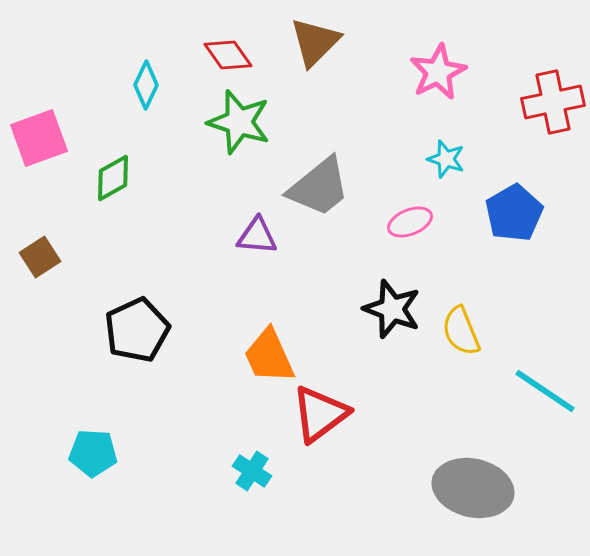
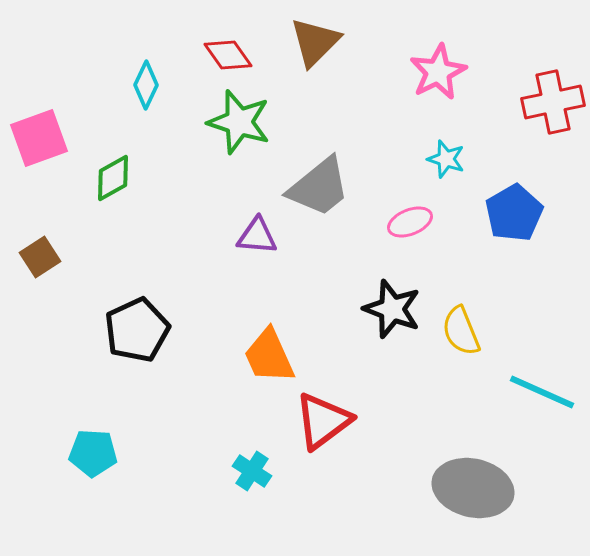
cyan line: moved 3 px left, 1 px down; rotated 10 degrees counterclockwise
red triangle: moved 3 px right, 7 px down
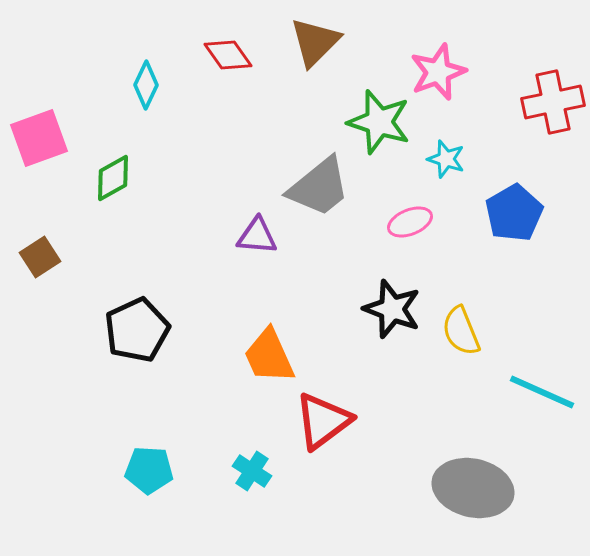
pink star: rotated 6 degrees clockwise
green star: moved 140 px right
cyan pentagon: moved 56 px right, 17 px down
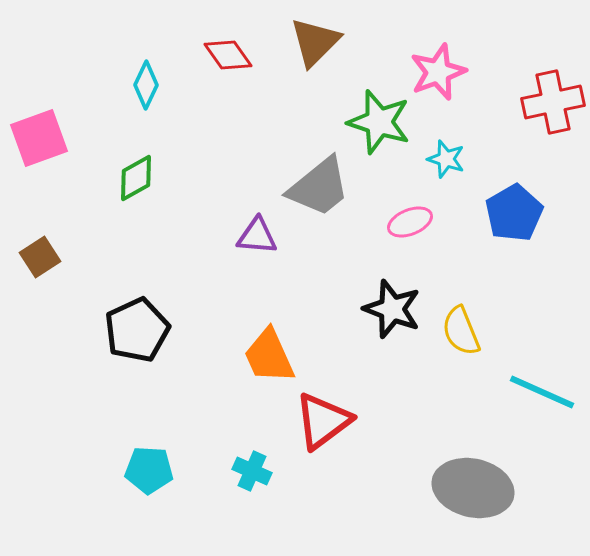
green diamond: moved 23 px right
cyan cross: rotated 9 degrees counterclockwise
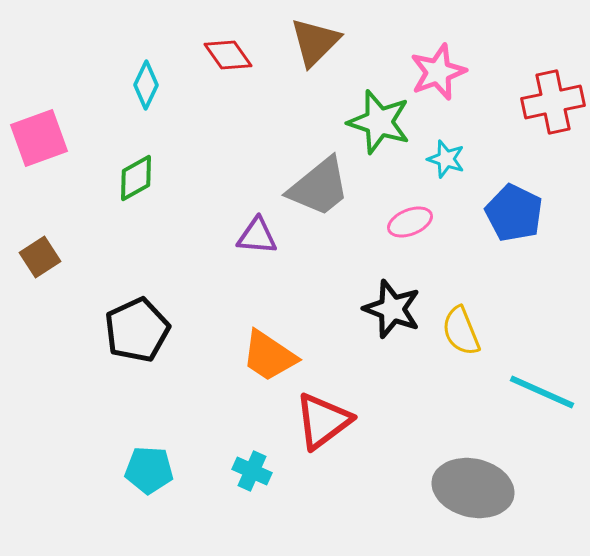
blue pentagon: rotated 16 degrees counterclockwise
orange trapezoid: rotated 32 degrees counterclockwise
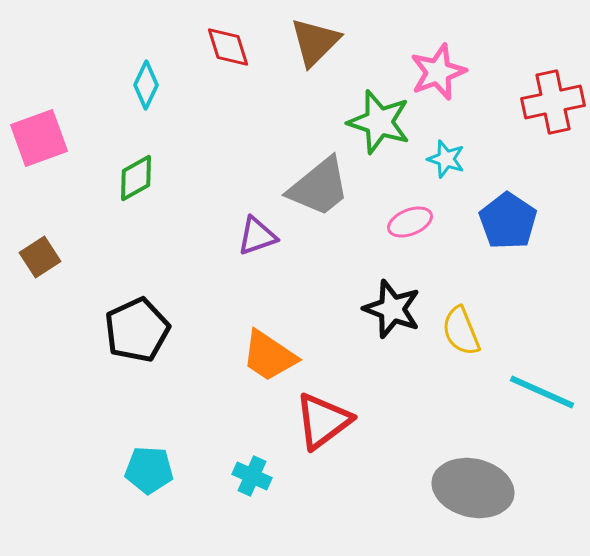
red diamond: moved 8 px up; rotated 18 degrees clockwise
blue pentagon: moved 6 px left, 8 px down; rotated 8 degrees clockwise
purple triangle: rotated 24 degrees counterclockwise
cyan cross: moved 5 px down
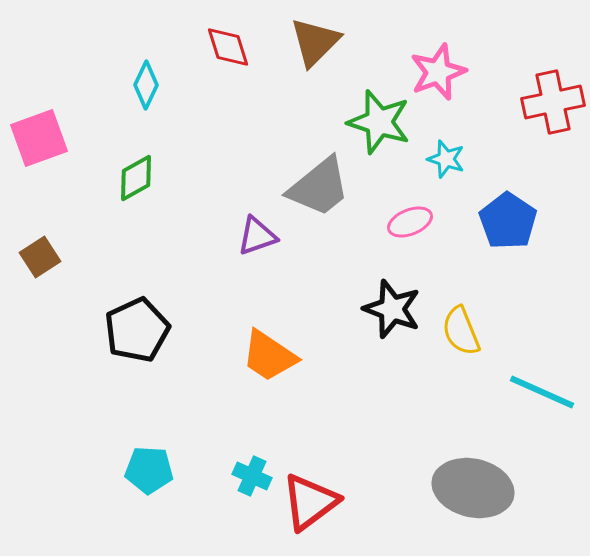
red triangle: moved 13 px left, 81 px down
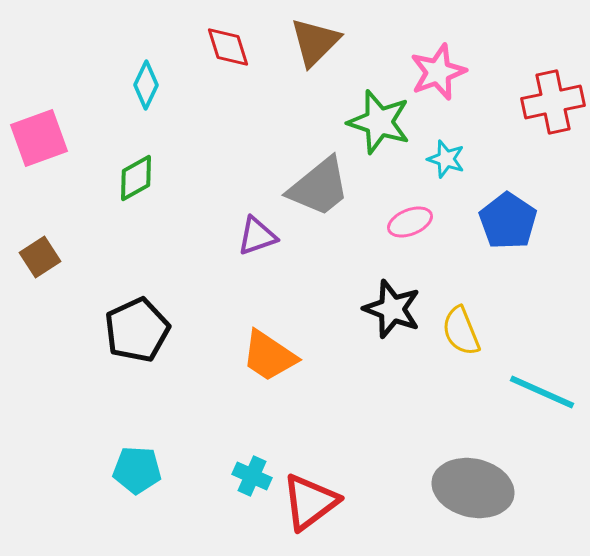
cyan pentagon: moved 12 px left
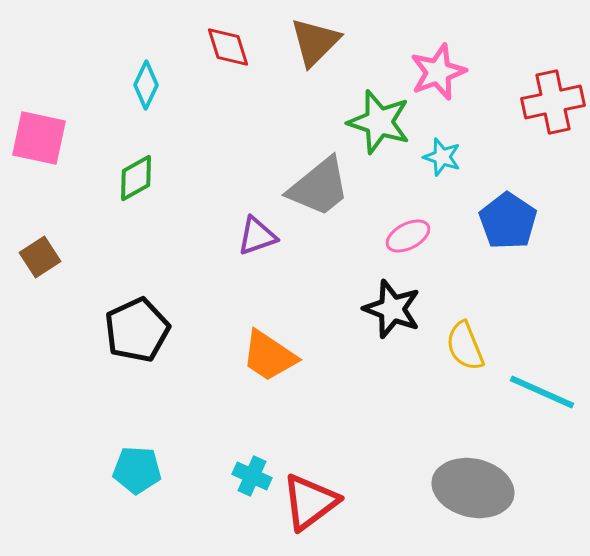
pink square: rotated 32 degrees clockwise
cyan star: moved 4 px left, 2 px up
pink ellipse: moved 2 px left, 14 px down; rotated 6 degrees counterclockwise
yellow semicircle: moved 4 px right, 15 px down
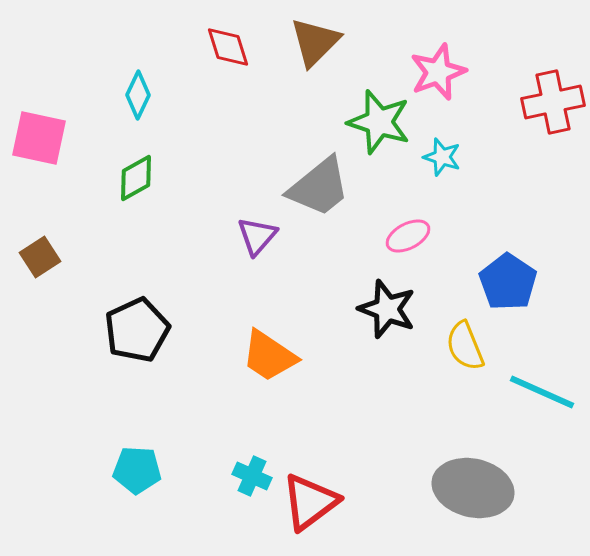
cyan diamond: moved 8 px left, 10 px down
blue pentagon: moved 61 px down
purple triangle: rotated 30 degrees counterclockwise
black star: moved 5 px left
